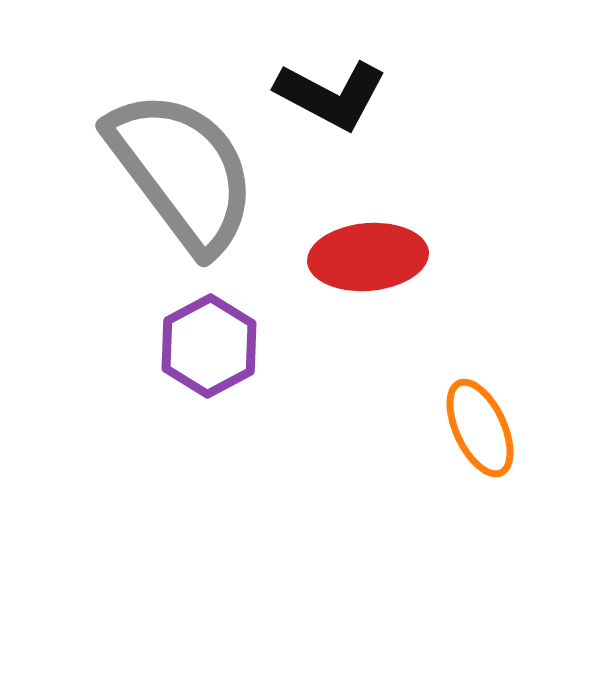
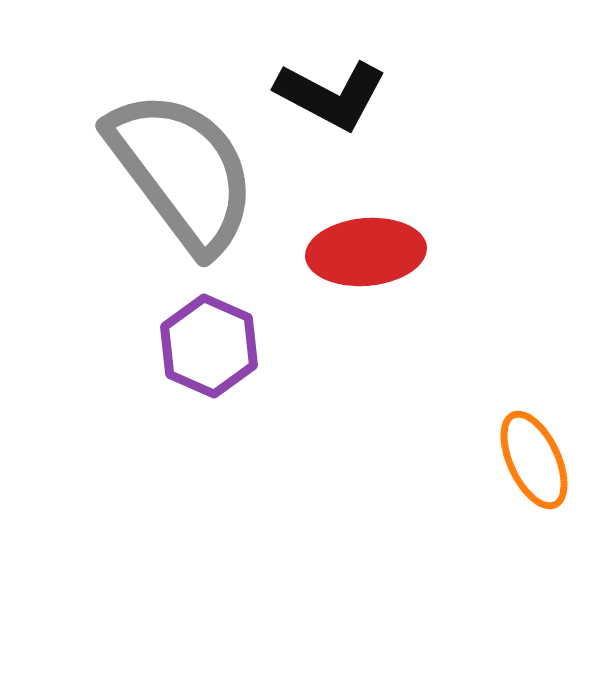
red ellipse: moved 2 px left, 5 px up
purple hexagon: rotated 8 degrees counterclockwise
orange ellipse: moved 54 px right, 32 px down
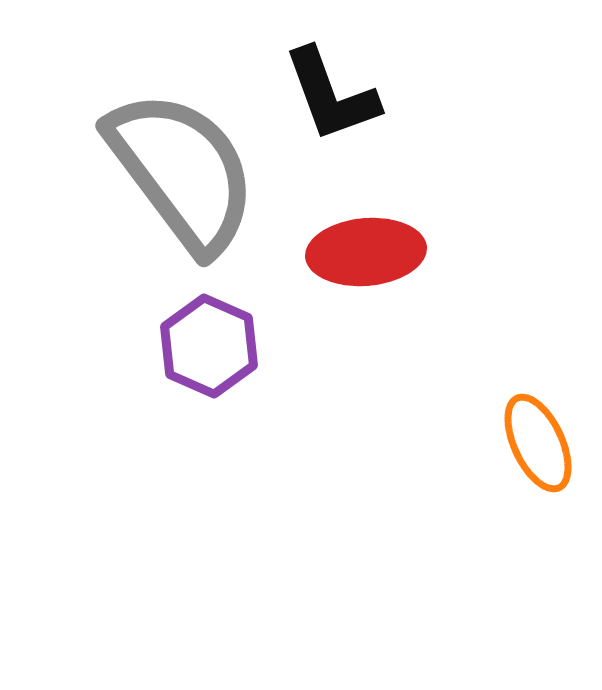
black L-shape: rotated 42 degrees clockwise
orange ellipse: moved 4 px right, 17 px up
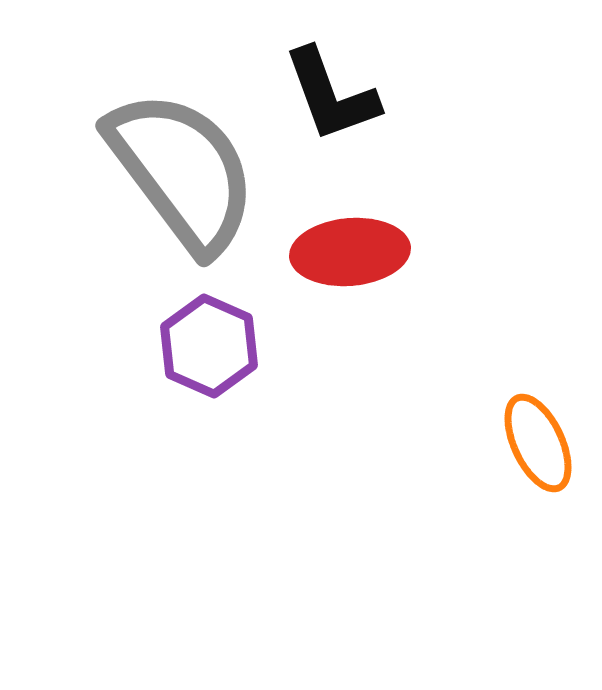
red ellipse: moved 16 px left
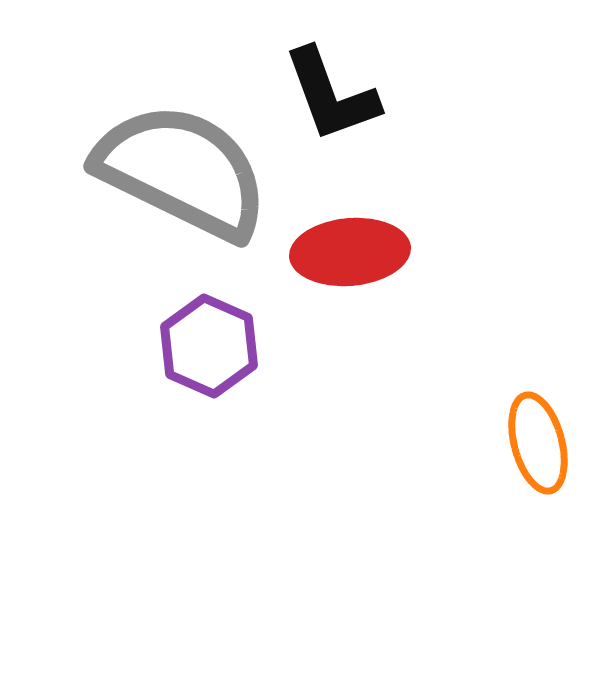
gray semicircle: rotated 27 degrees counterclockwise
orange ellipse: rotated 10 degrees clockwise
